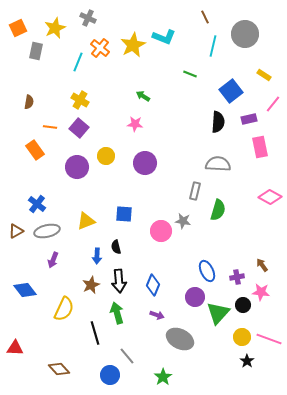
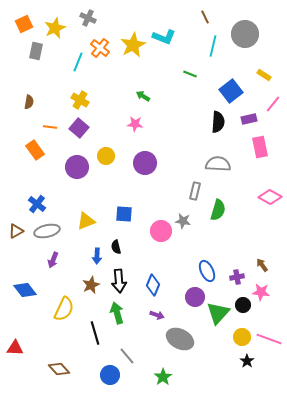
orange square at (18, 28): moved 6 px right, 4 px up
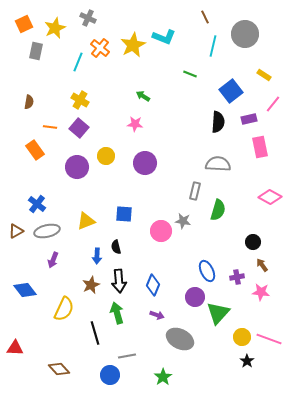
black circle at (243, 305): moved 10 px right, 63 px up
gray line at (127, 356): rotated 60 degrees counterclockwise
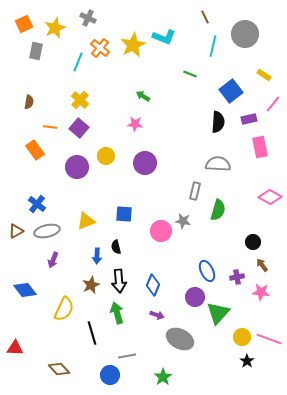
yellow cross at (80, 100): rotated 12 degrees clockwise
black line at (95, 333): moved 3 px left
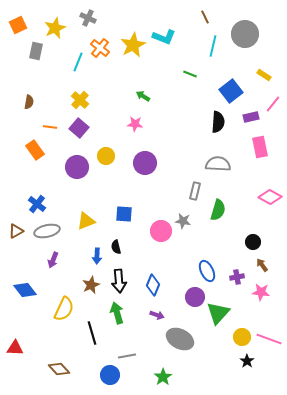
orange square at (24, 24): moved 6 px left, 1 px down
purple rectangle at (249, 119): moved 2 px right, 2 px up
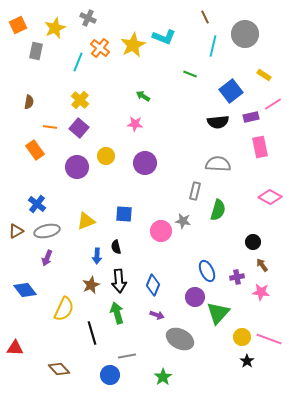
pink line at (273, 104): rotated 18 degrees clockwise
black semicircle at (218, 122): rotated 80 degrees clockwise
purple arrow at (53, 260): moved 6 px left, 2 px up
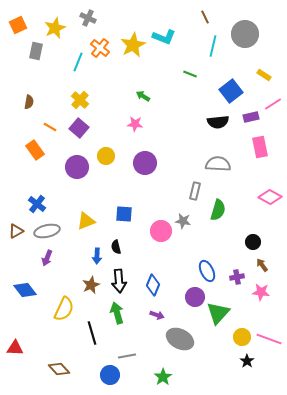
orange line at (50, 127): rotated 24 degrees clockwise
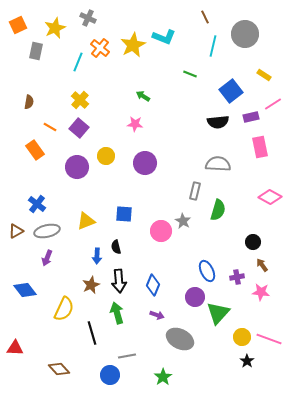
gray star at (183, 221): rotated 21 degrees clockwise
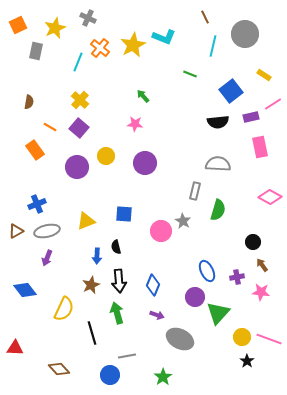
green arrow at (143, 96): rotated 16 degrees clockwise
blue cross at (37, 204): rotated 30 degrees clockwise
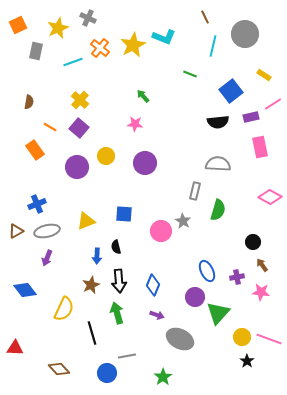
yellow star at (55, 28): moved 3 px right
cyan line at (78, 62): moved 5 px left; rotated 48 degrees clockwise
blue circle at (110, 375): moved 3 px left, 2 px up
